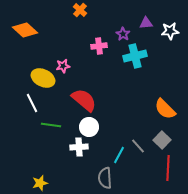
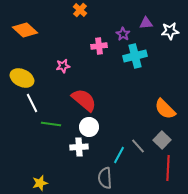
yellow ellipse: moved 21 px left
green line: moved 1 px up
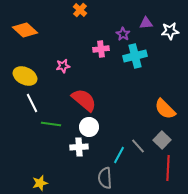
pink cross: moved 2 px right, 3 px down
yellow ellipse: moved 3 px right, 2 px up
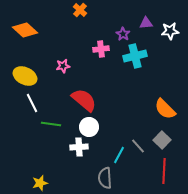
red line: moved 4 px left, 3 px down
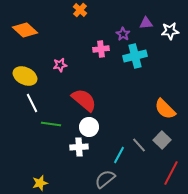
pink star: moved 3 px left, 1 px up
gray line: moved 1 px right, 1 px up
red line: moved 7 px right, 2 px down; rotated 25 degrees clockwise
gray semicircle: moved 1 px down; rotated 55 degrees clockwise
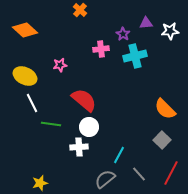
gray line: moved 29 px down
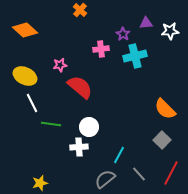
red semicircle: moved 4 px left, 13 px up
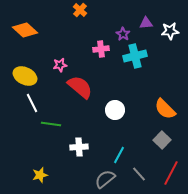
white circle: moved 26 px right, 17 px up
yellow star: moved 8 px up
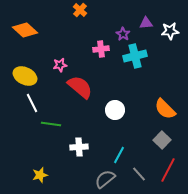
red line: moved 3 px left, 3 px up
